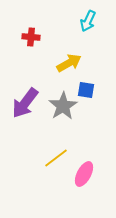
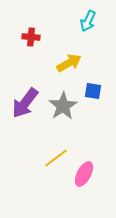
blue square: moved 7 px right, 1 px down
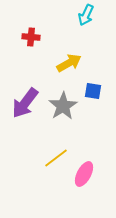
cyan arrow: moved 2 px left, 6 px up
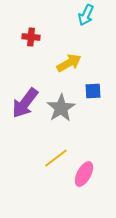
blue square: rotated 12 degrees counterclockwise
gray star: moved 2 px left, 2 px down
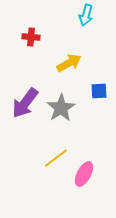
cyan arrow: rotated 10 degrees counterclockwise
blue square: moved 6 px right
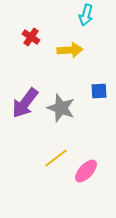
red cross: rotated 30 degrees clockwise
yellow arrow: moved 1 px right, 13 px up; rotated 25 degrees clockwise
gray star: rotated 20 degrees counterclockwise
pink ellipse: moved 2 px right, 3 px up; rotated 15 degrees clockwise
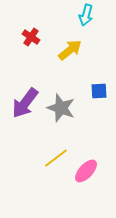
yellow arrow: rotated 35 degrees counterclockwise
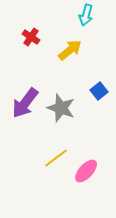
blue square: rotated 36 degrees counterclockwise
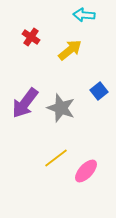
cyan arrow: moved 2 px left; rotated 80 degrees clockwise
